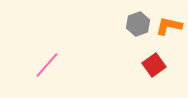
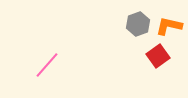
red square: moved 4 px right, 9 px up
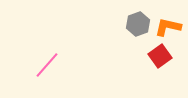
orange L-shape: moved 1 px left, 1 px down
red square: moved 2 px right
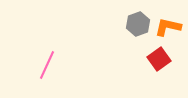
red square: moved 1 px left, 3 px down
pink line: rotated 16 degrees counterclockwise
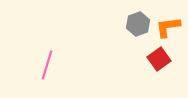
orange L-shape: rotated 20 degrees counterclockwise
pink line: rotated 8 degrees counterclockwise
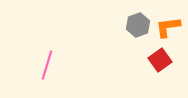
gray hexagon: moved 1 px down
red square: moved 1 px right, 1 px down
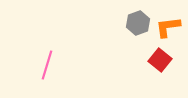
gray hexagon: moved 2 px up
red square: rotated 15 degrees counterclockwise
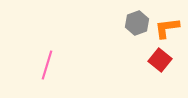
gray hexagon: moved 1 px left
orange L-shape: moved 1 px left, 1 px down
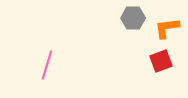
gray hexagon: moved 4 px left, 5 px up; rotated 20 degrees clockwise
red square: moved 1 px right, 1 px down; rotated 30 degrees clockwise
